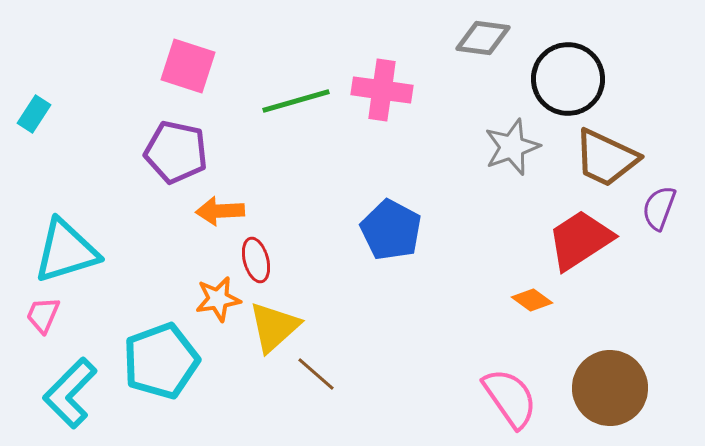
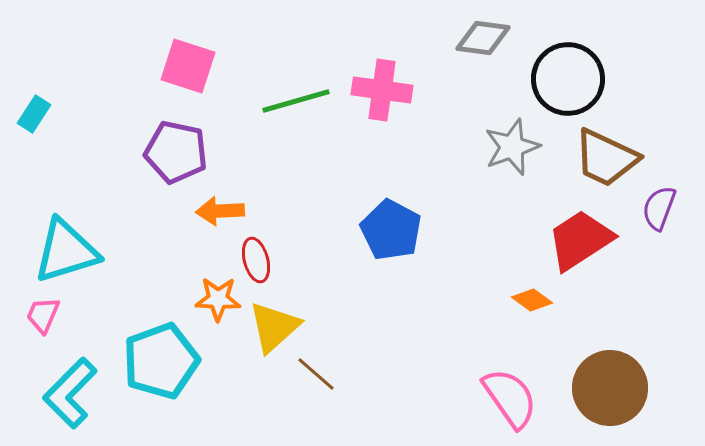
orange star: rotated 12 degrees clockwise
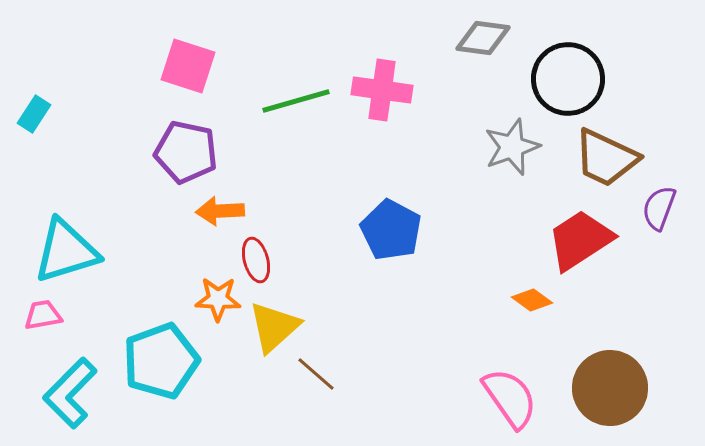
purple pentagon: moved 10 px right
pink trapezoid: rotated 57 degrees clockwise
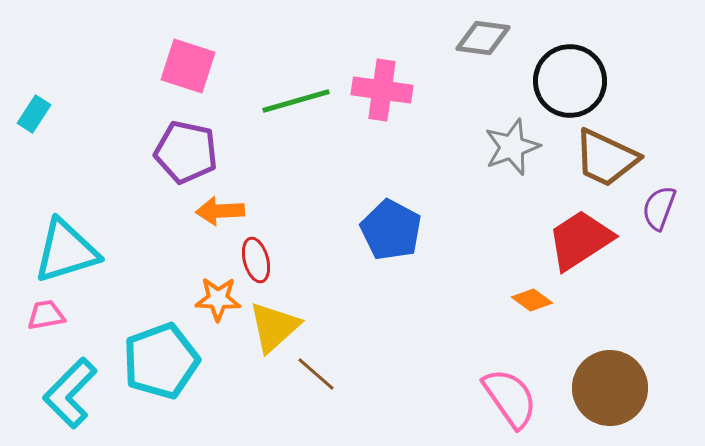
black circle: moved 2 px right, 2 px down
pink trapezoid: moved 3 px right
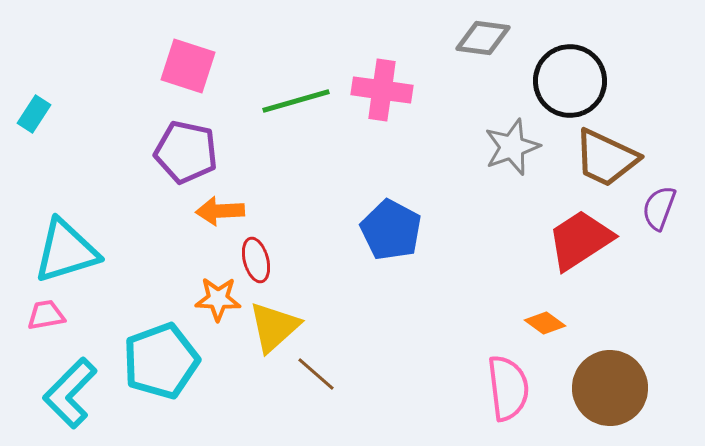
orange diamond: moved 13 px right, 23 px down
pink semicircle: moved 2 px left, 10 px up; rotated 28 degrees clockwise
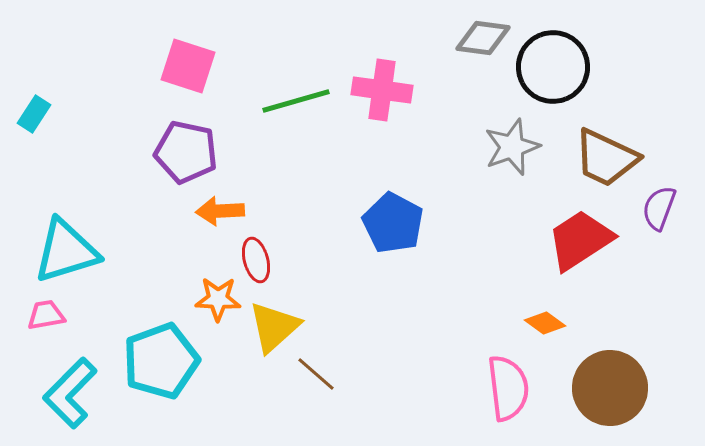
black circle: moved 17 px left, 14 px up
blue pentagon: moved 2 px right, 7 px up
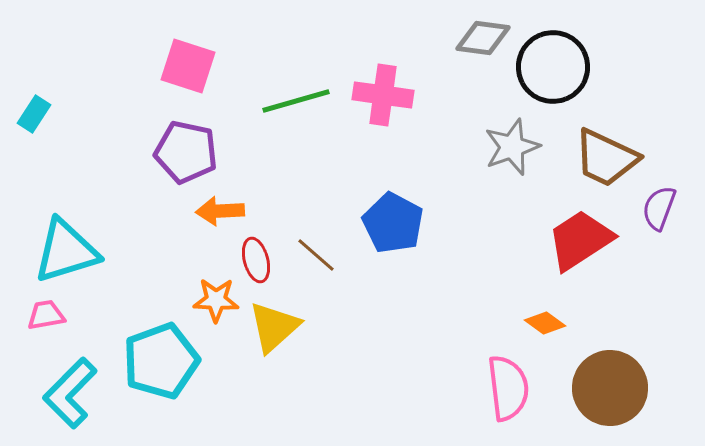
pink cross: moved 1 px right, 5 px down
orange star: moved 2 px left, 1 px down
brown line: moved 119 px up
